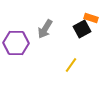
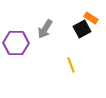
orange rectangle: rotated 16 degrees clockwise
yellow line: rotated 56 degrees counterclockwise
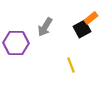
orange rectangle: rotated 72 degrees counterclockwise
gray arrow: moved 2 px up
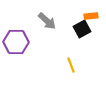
orange rectangle: moved 2 px up; rotated 32 degrees clockwise
gray arrow: moved 2 px right, 6 px up; rotated 78 degrees counterclockwise
purple hexagon: moved 1 px up
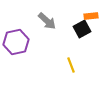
purple hexagon: rotated 15 degrees counterclockwise
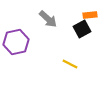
orange rectangle: moved 1 px left, 1 px up
gray arrow: moved 1 px right, 2 px up
yellow line: moved 1 px left, 1 px up; rotated 42 degrees counterclockwise
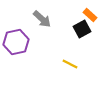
orange rectangle: rotated 48 degrees clockwise
gray arrow: moved 6 px left
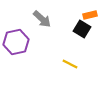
orange rectangle: rotated 56 degrees counterclockwise
black square: rotated 30 degrees counterclockwise
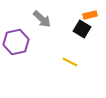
yellow line: moved 2 px up
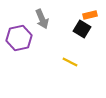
gray arrow: rotated 24 degrees clockwise
purple hexagon: moved 3 px right, 4 px up
